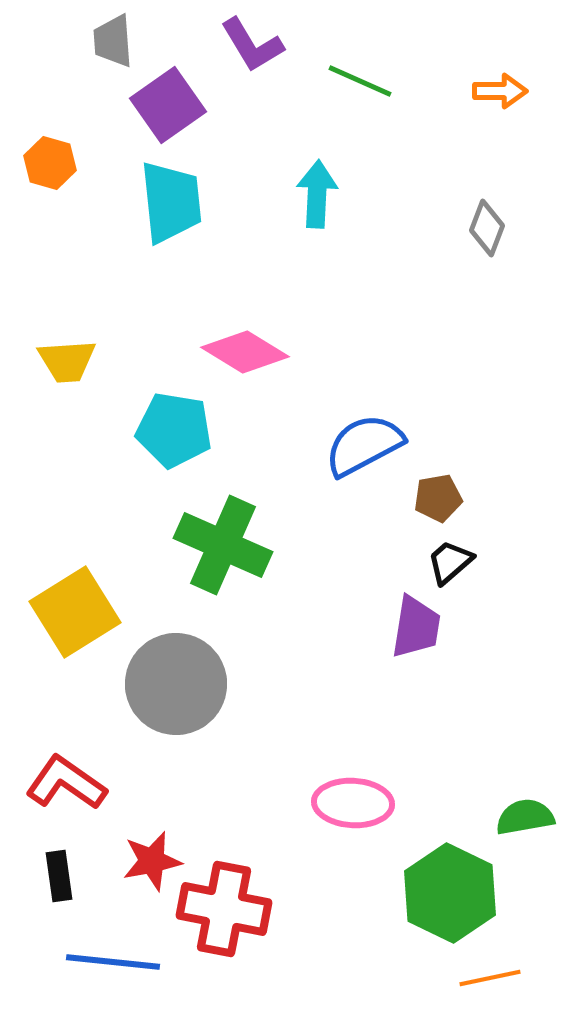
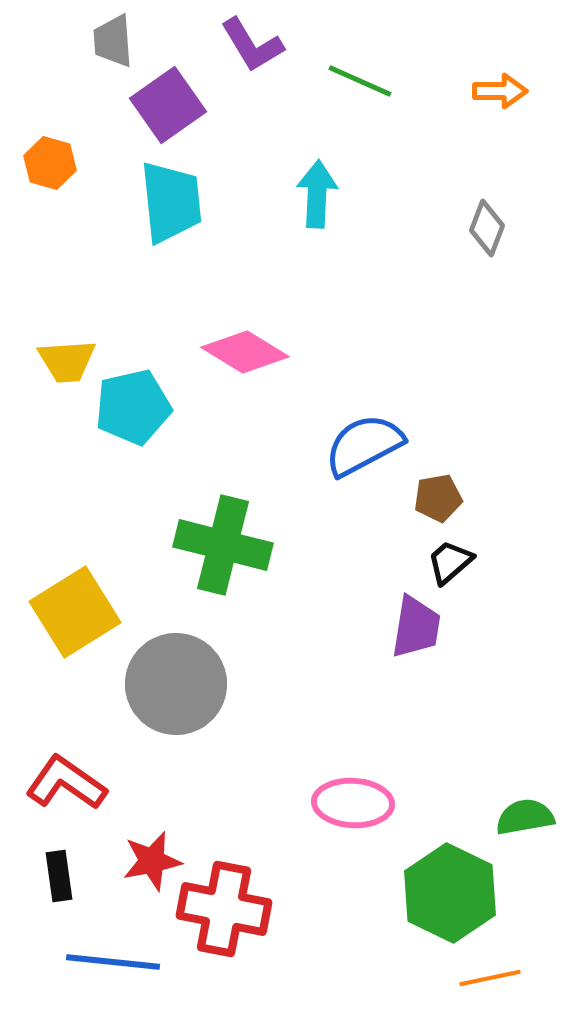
cyan pentagon: moved 41 px left, 23 px up; rotated 22 degrees counterclockwise
green cross: rotated 10 degrees counterclockwise
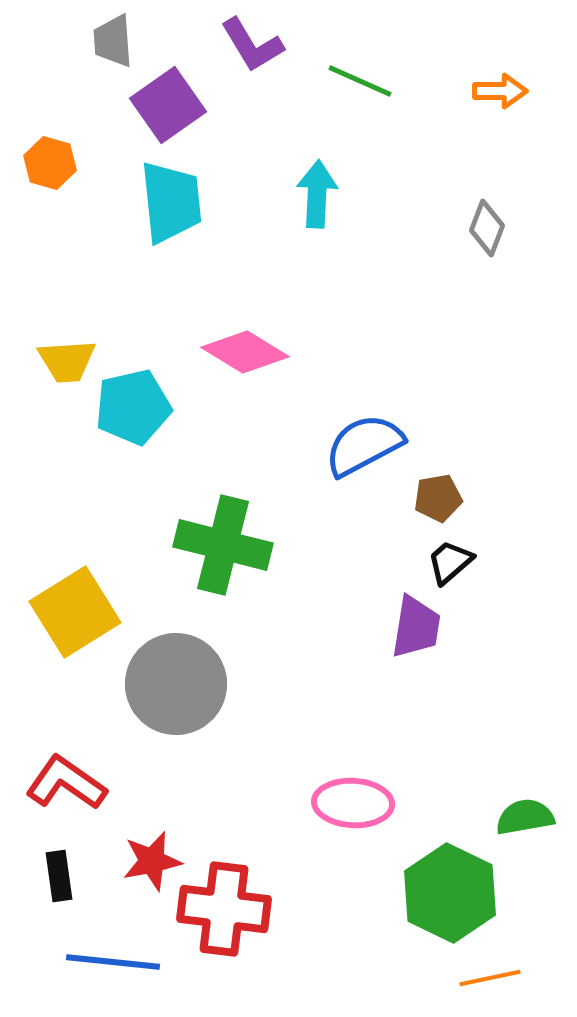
red cross: rotated 4 degrees counterclockwise
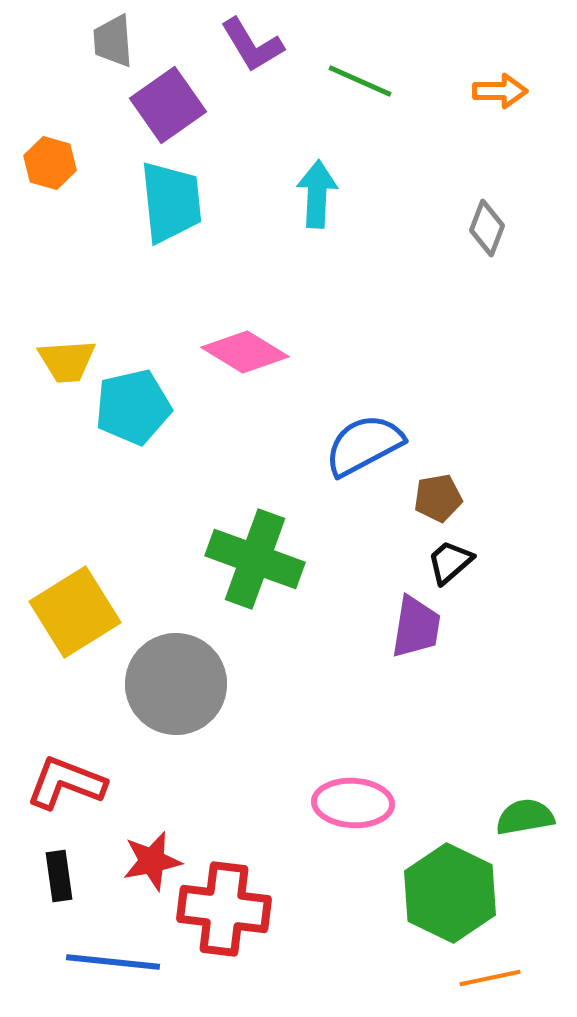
green cross: moved 32 px right, 14 px down; rotated 6 degrees clockwise
red L-shape: rotated 14 degrees counterclockwise
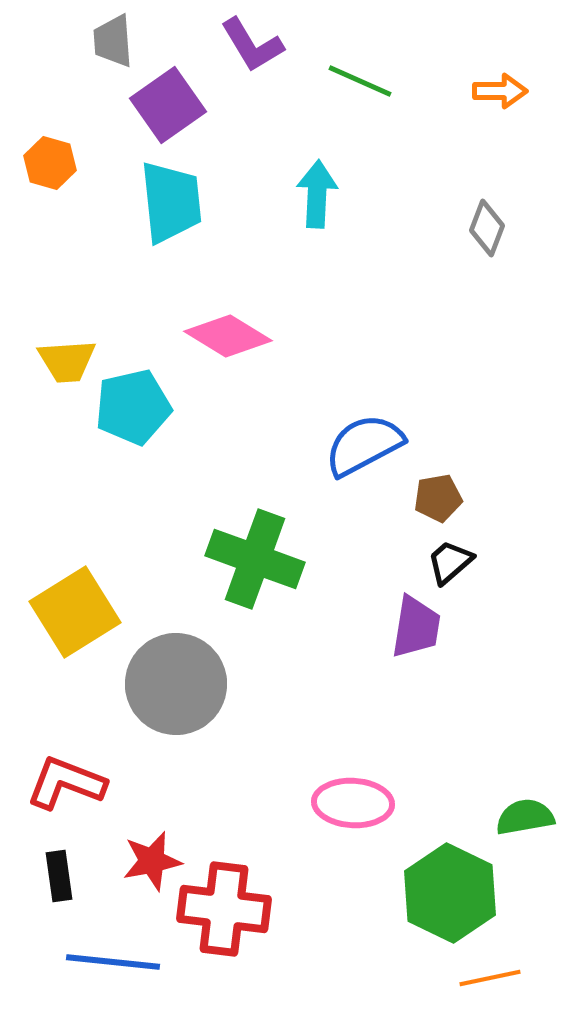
pink diamond: moved 17 px left, 16 px up
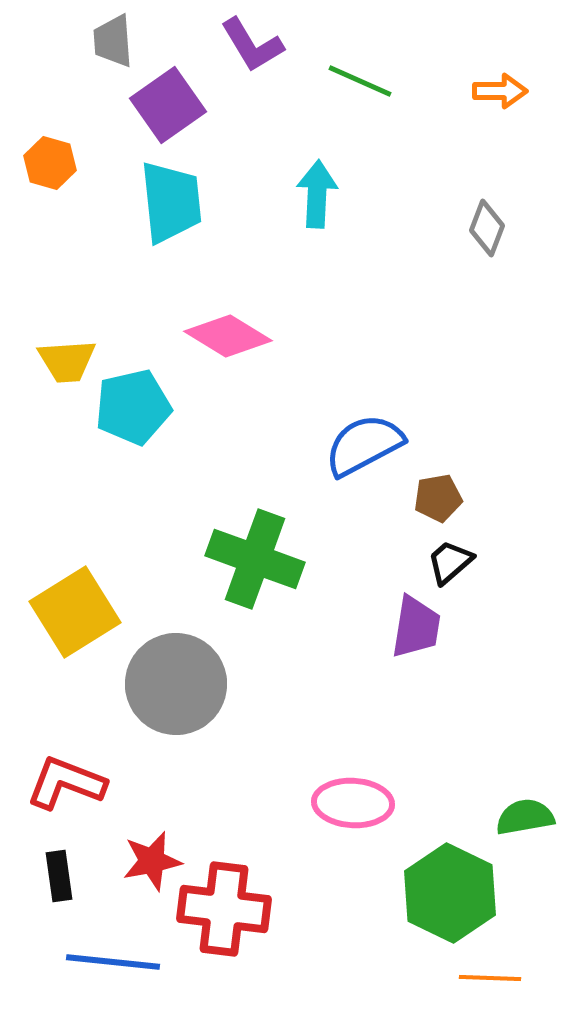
orange line: rotated 14 degrees clockwise
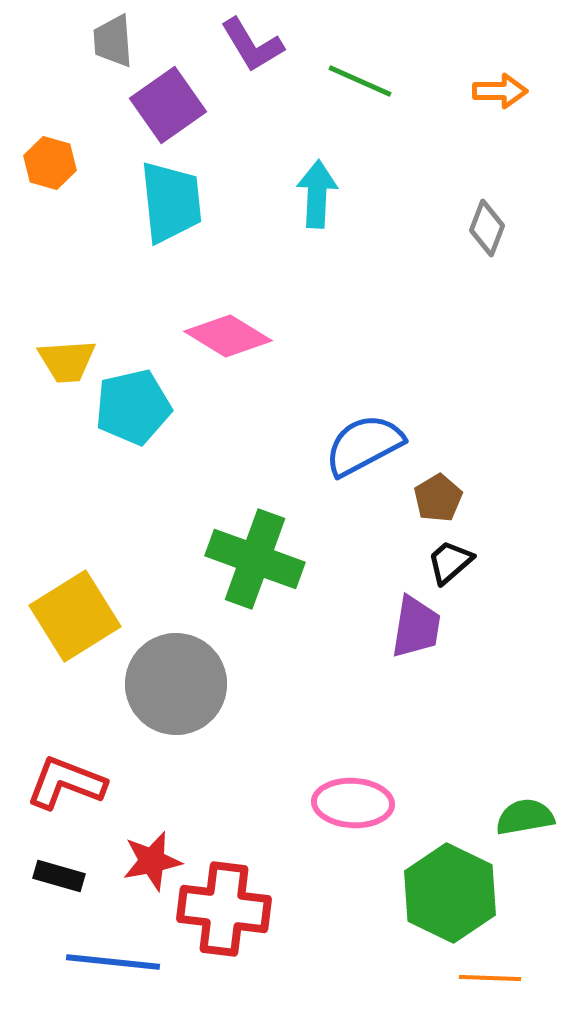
brown pentagon: rotated 21 degrees counterclockwise
yellow square: moved 4 px down
black rectangle: rotated 66 degrees counterclockwise
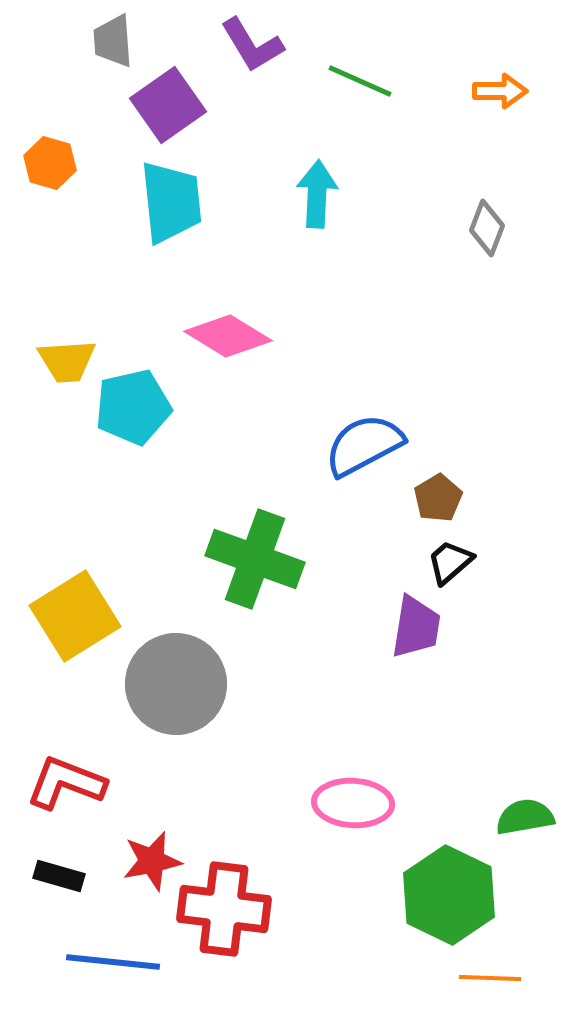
green hexagon: moved 1 px left, 2 px down
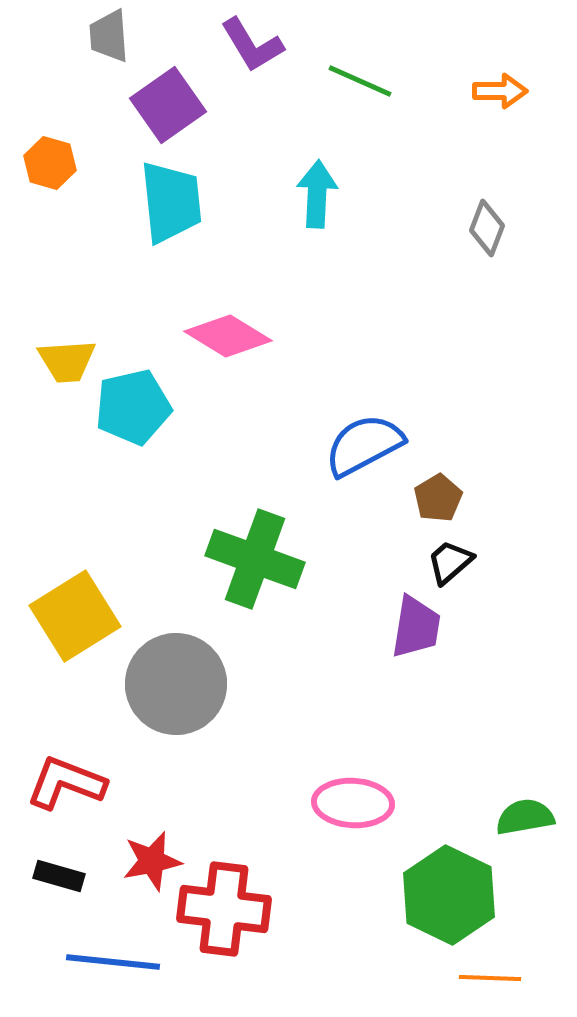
gray trapezoid: moved 4 px left, 5 px up
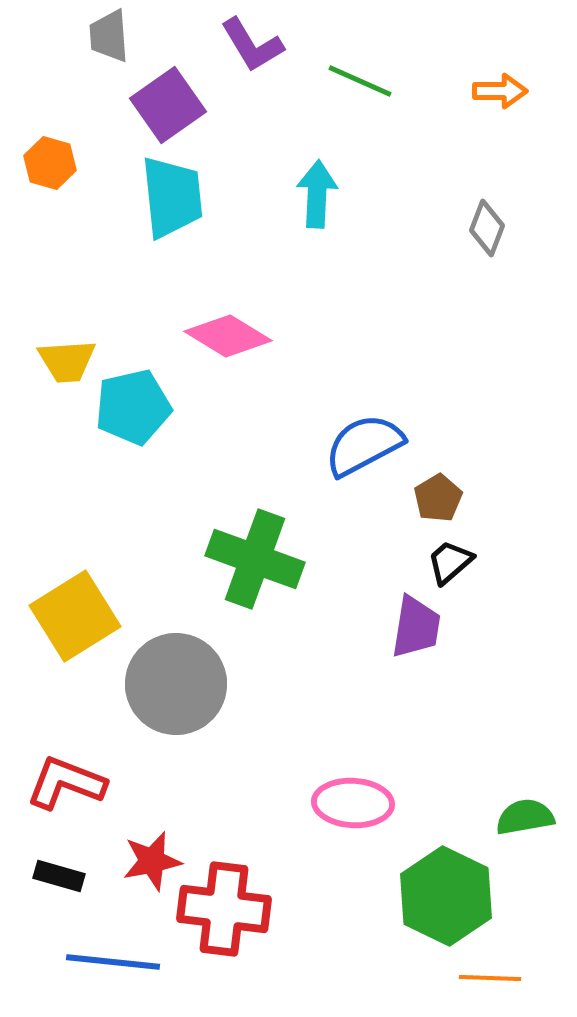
cyan trapezoid: moved 1 px right, 5 px up
green hexagon: moved 3 px left, 1 px down
